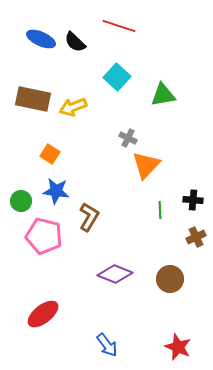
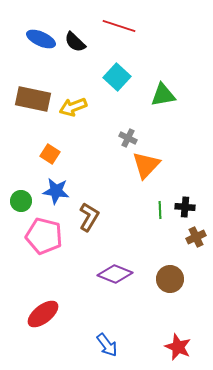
black cross: moved 8 px left, 7 px down
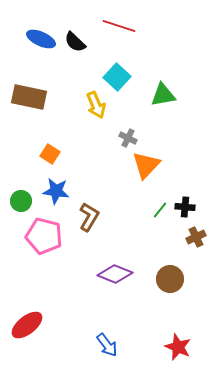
brown rectangle: moved 4 px left, 2 px up
yellow arrow: moved 23 px right, 2 px up; rotated 92 degrees counterclockwise
green line: rotated 42 degrees clockwise
red ellipse: moved 16 px left, 11 px down
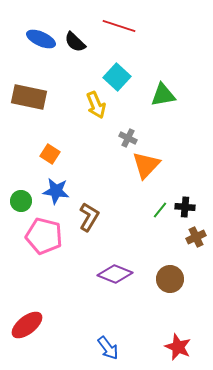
blue arrow: moved 1 px right, 3 px down
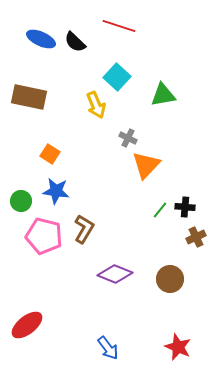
brown L-shape: moved 5 px left, 12 px down
